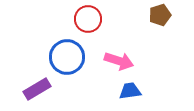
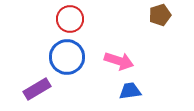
red circle: moved 18 px left
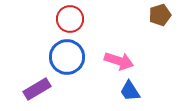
blue trapezoid: rotated 115 degrees counterclockwise
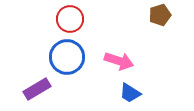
blue trapezoid: moved 2 px down; rotated 25 degrees counterclockwise
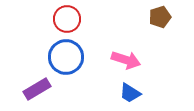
brown pentagon: moved 2 px down
red circle: moved 3 px left
blue circle: moved 1 px left
pink arrow: moved 7 px right, 1 px up
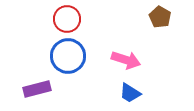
brown pentagon: rotated 25 degrees counterclockwise
blue circle: moved 2 px right, 1 px up
purple rectangle: rotated 16 degrees clockwise
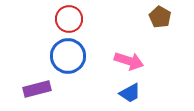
red circle: moved 2 px right
pink arrow: moved 3 px right, 1 px down
blue trapezoid: rotated 60 degrees counterclockwise
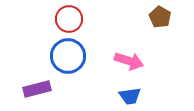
blue trapezoid: moved 3 px down; rotated 20 degrees clockwise
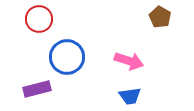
red circle: moved 30 px left
blue circle: moved 1 px left, 1 px down
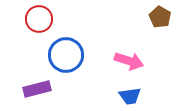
blue circle: moved 1 px left, 2 px up
